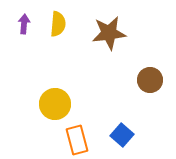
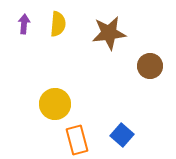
brown circle: moved 14 px up
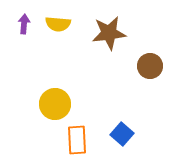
yellow semicircle: rotated 90 degrees clockwise
blue square: moved 1 px up
orange rectangle: rotated 12 degrees clockwise
